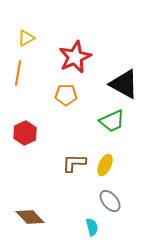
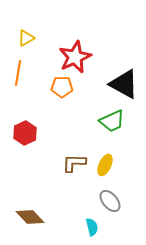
orange pentagon: moved 4 px left, 8 px up
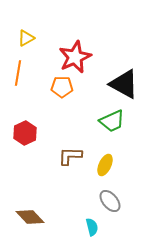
brown L-shape: moved 4 px left, 7 px up
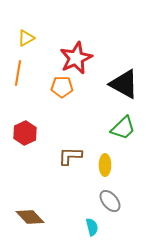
red star: moved 1 px right, 1 px down
green trapezoid: moved 11 px right, 7 px down; rotated 20 degrees counterclockwise
yellow ellipse: rotated 25 degrees counterclockwise
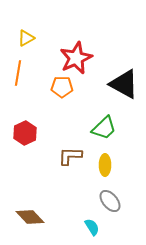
green trapezoid: moved 19 px left
cyan semicircle: rotated 18 degrees counterclockwise
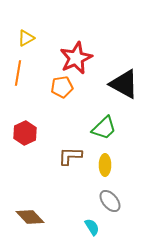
orange pentagon: rotated 10 degrees counterclockwise
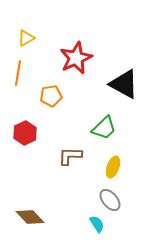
orange pentagon: moved 11 px left, 9 px down
yellow ellipse: moved 8 px right, 2 px down; rotated 20 degrees clockwise
gray ellipse: moved 1 px up
cyan semicircle: moved 5 px right, 3 px up
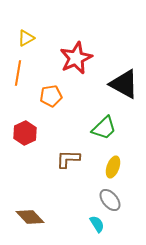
brown L-shape: moved 2 px left, 3 px down
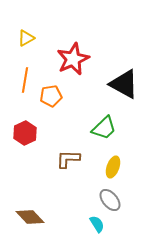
red star: moved 3 px left, 1 px down
orange line: moved 7 px right, 7 px down
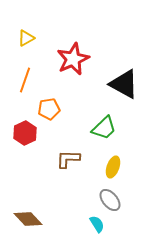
orange line: rotated 10 degrees clockwise
orange pentagon: moved 2 px left, 13 px down
brown diamond: moved 2 px left, 2 px down
